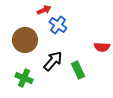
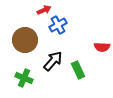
blue cross: rotated 24 degrees clockwise
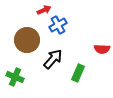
brown circle: moved 2 px right
red semicircle: moved 2 px down
black arrow: moved 2 px up
green rectangle: moved 3 px down; rotated 48 degrees clockwise
green cross: moved 9 px left, 1 px up
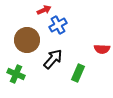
green cross: moved 1 px right, 3 px up
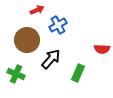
red arrow: moved 7 px left
black arrow: moved 2 px left
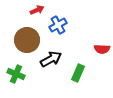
black arrow: rotated 20 degrees clockwise
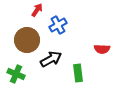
red arrow: rotated 32 degrees counterclockwise
green rectangle: rotated 30 degrees counterclockwise
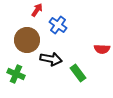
blue cross: rotated 24 degrees counterclockwise
black arrow: rotated 40 degrees clockwise
green rectangle: rotated 30 degrees counterclockwise
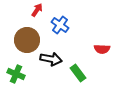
blue cross: moved 2 px right
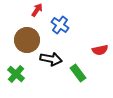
red semicircle: moved 2 px left, 1 px down; rotated 14 degrees counterclockwise
green cross: rotated 18 degrees clockwise
